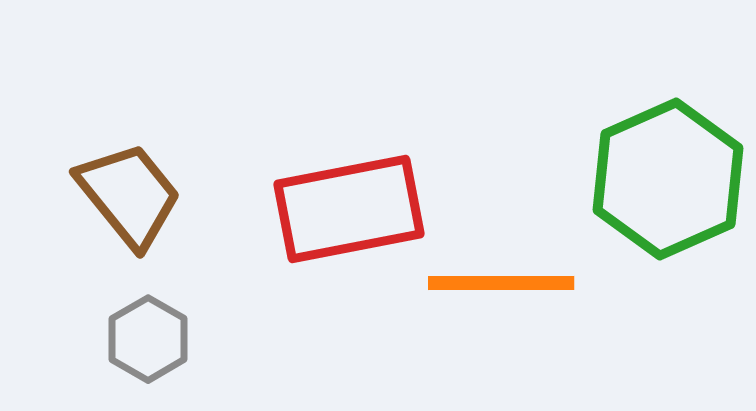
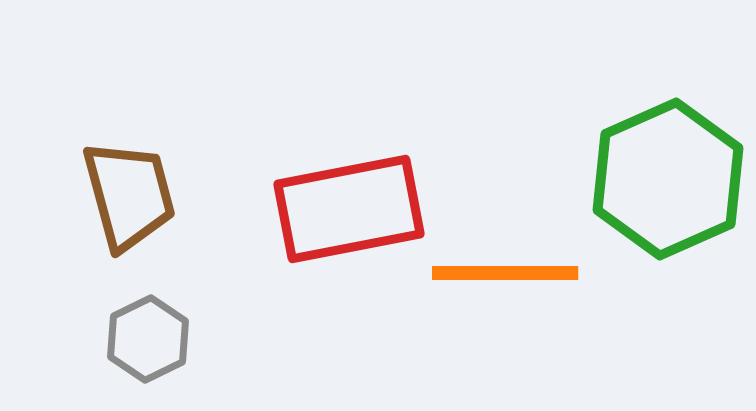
brown trapezoid: rotated 24 degrees clockwise
orange line: moved 4 px right, 10 px up
gray hexagon: rotated 4 degrees clockwise
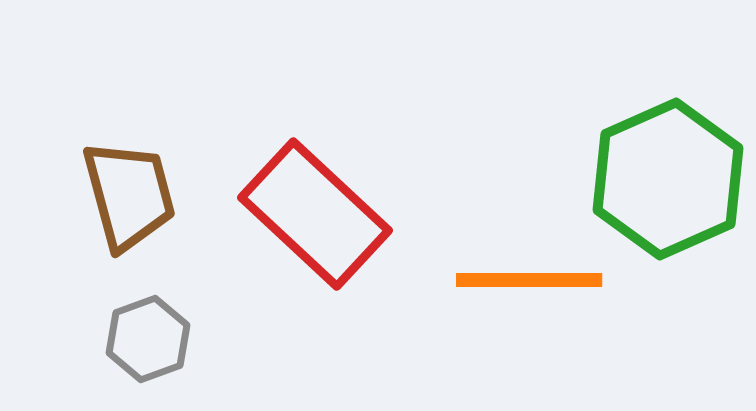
red rectangle: moved 34 px left, 5 px down; rotated 54 degrees clockwise
orange line: moved 24 px right, 7 px down
gray hexagon: rotated 6 degrees clockwise
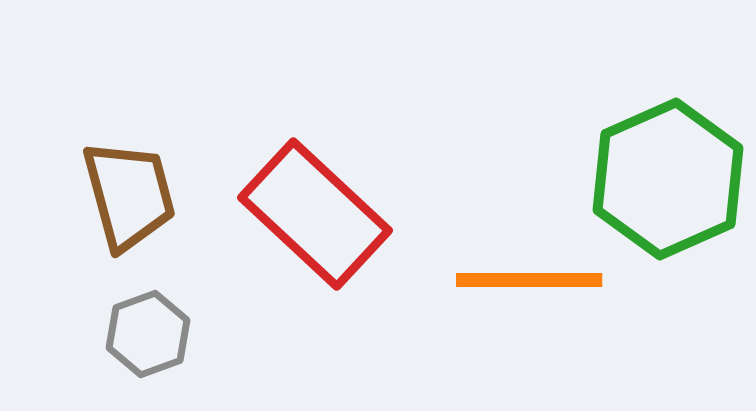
gray hexagon: moved 5 px up
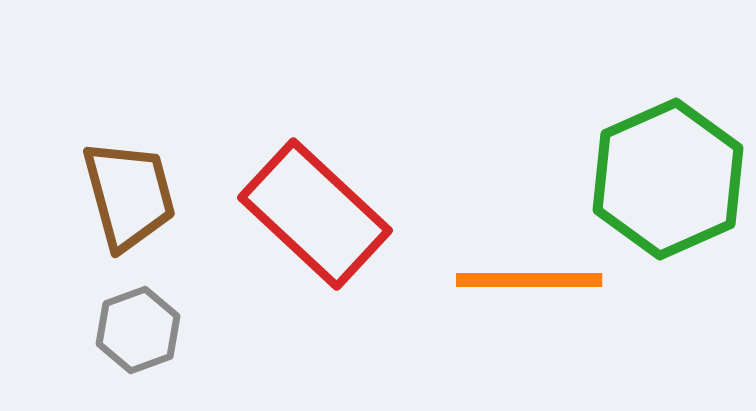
gray hexagon: moved 10 px left, 4 px up
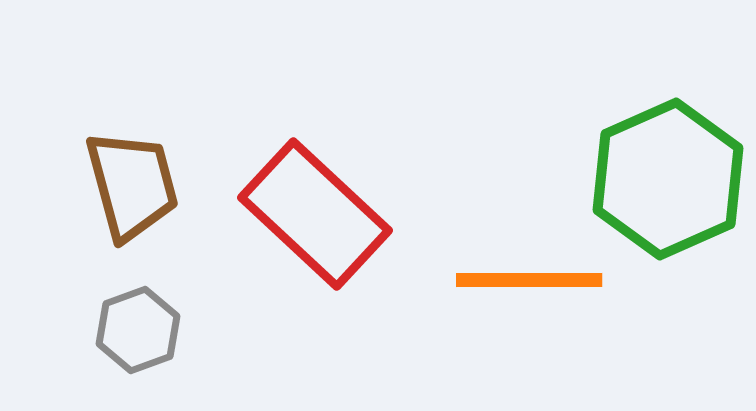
brown trapezoid: moved 3 px right, 10 px up
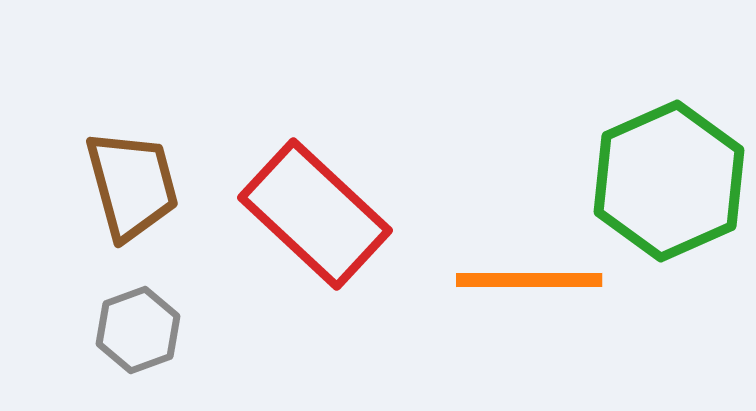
green hexagon: moved 1 px right, 2 px down
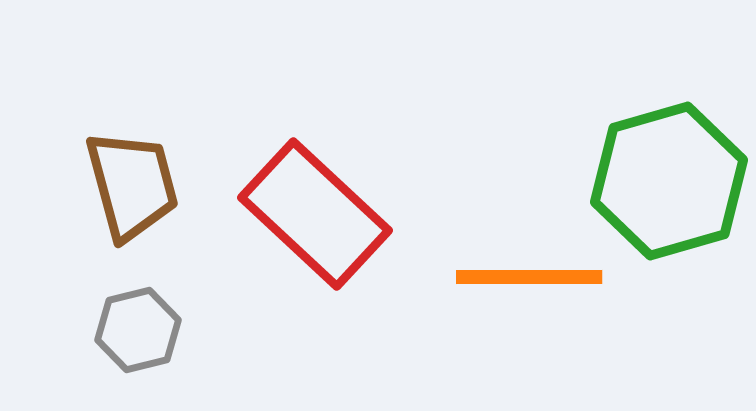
green hexagon: rotated 8 degrees clockwise
orange line: moved 3 px up
gray hexagon: rotated 6 degrees clockwise
